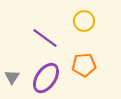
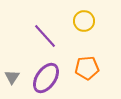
purple line: moved 2 px up; rotated 12 degrees clockwise
orange pentagon: moved 3 px right, 3 px down
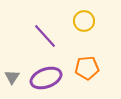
purple ellipse: rotated 36 degrees clockwise
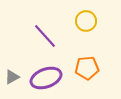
yellow circle: moved 2 px right
gray triangle: rotated 28 degrees clockwise
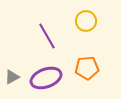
purple line: moved 2 px right; rotated 12 degrees clockwise
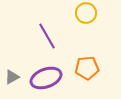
yellow circle: moved 8 px up
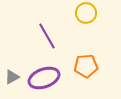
orange pentagon: moved 1 px left, 2 px up
purple ellipse: moved 2 px left
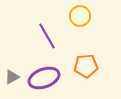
yellow circle: moved 6 px left, 3 px down
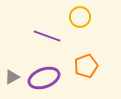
yellow circle: moved 1 px down
purple line: rotated 40 degrees counterclockwise
orange pentagon: rotated 15 degrees counterclockwise
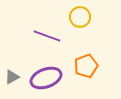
purple ellipse: moved 2 px right
